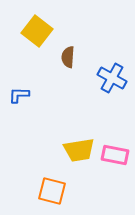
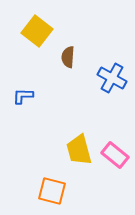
blue L-shape: moved 4 px right, 1 px down
yellow trapezoid: rotated 84 degrees clockwise
pink rectangle: rotated 28 degrees clockwise
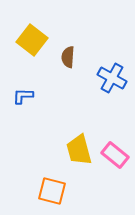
yellow square: moved 5 px left, 9 px down
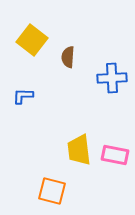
blue cross: rotated 32 degrees counterclockwise
yellow trapezoid: rotated 8 degrees clockwise
pink rectangle: rotated 28 degrees counterclockwise
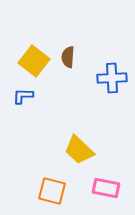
yellow square: moved 2 px right, 21 px down
yellow trapezoid: rotated 40 degrees counterclockwise
pink rectangle: moved 9 px left, 33 px down
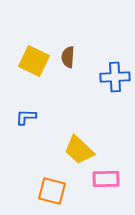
yellow square: rotated 12 degrees counterclockwise
blue cross: moved 3 px right, 1 px up
blue L-shape: moved 3 px right, 21 px down
pink rectangle: moved 9 px up; rotated 12 degrees counterclockwise
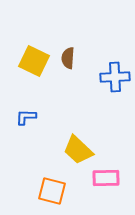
brown semicircle: moved 1 px down
yellow trapezoid: moved 1 px left
pink rectangle: moved 1 px up
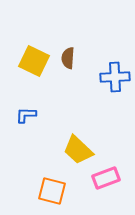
blue L-shape: moved 2 px up
pink rectangle: rotated 20 degrees counterclockwise
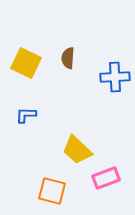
yellow square: moved 8 px left, 2 px down
yellow trapezoid: moved 1 px left
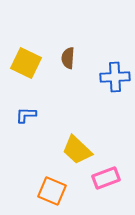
orange square: rotated 8 degrees clockwise
